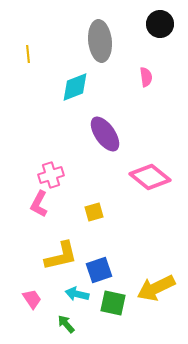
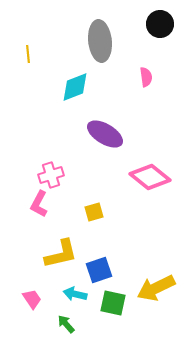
purple ellipse: rotated 24 degrees counterclockwise
yellow L-shape: moved 2 px up
cyan arrow: moved 2 px left
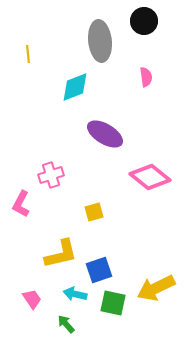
black circle: moved 16 px left, 3 px up
pink L-shape: moved 18 px left
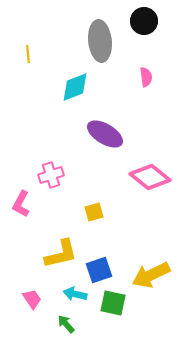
yellow arrow: moved 5 px left, 13 px up
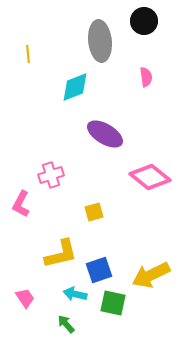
pink trapezoid: moved 7 px left, 1 px up
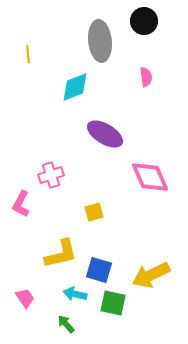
pink diamond: rotated 27 degrees clockwise
blue square: rotated 36 degrees clockwise
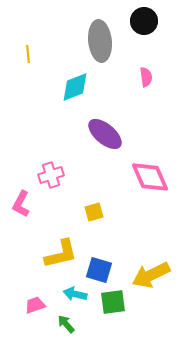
purple ellipse: rotated 9 degrees clockwise
pink trapezoid: moved 10 px right, 7 px down; rotated 75 degrees counterclockwise
green square: moved 1 px up; rotated 20 degrees counterclockwise
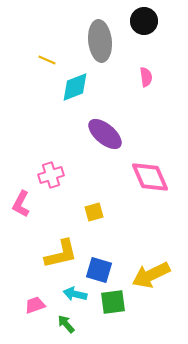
yellow line: moved 19 px right, 6 px down; rotated 60 degrees counterclockwise
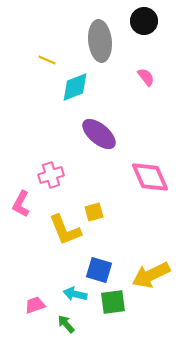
pink semicircle: rotated 30 degrees counterclockwise
purple ellipse: moved 6 px left
yellow L-shape: moved 4 px right, 24 px up; rotated 81 degrees clockwise
